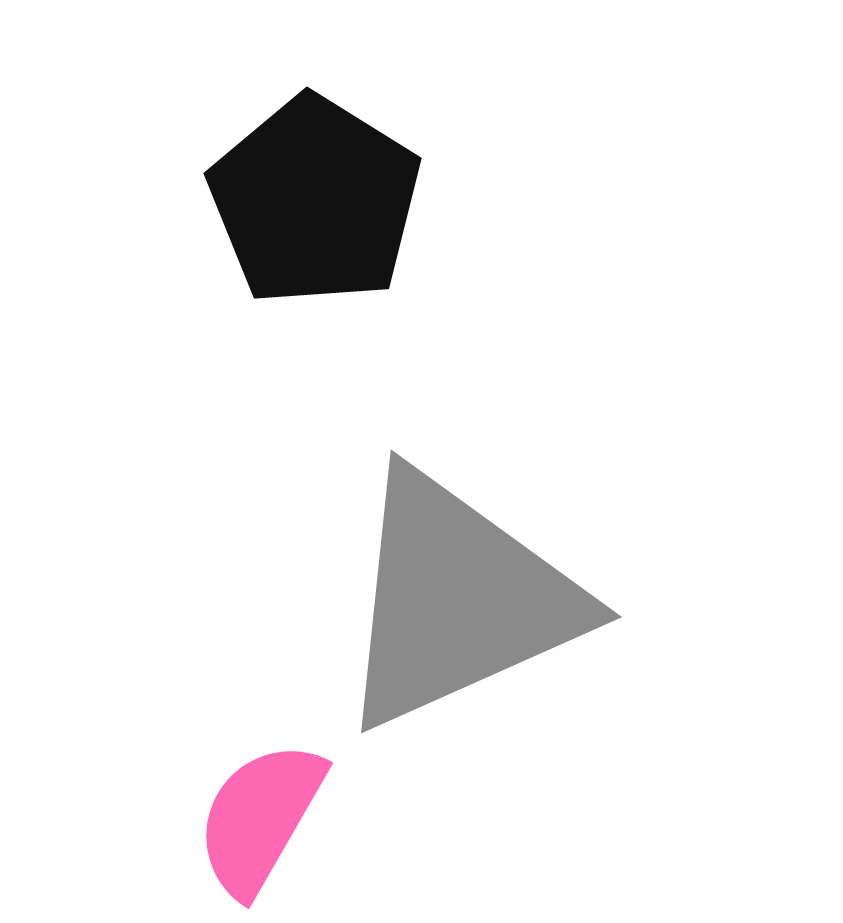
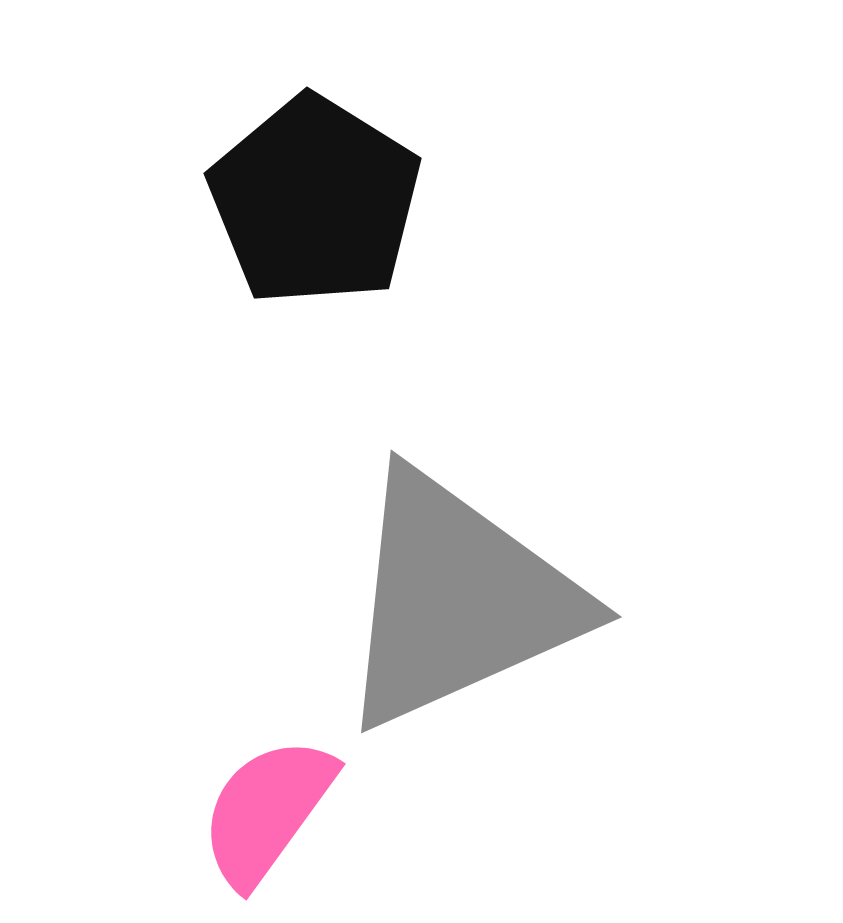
pink semicircle: moved 7 px right, 7 px up; rotated 6 degrees clockwise
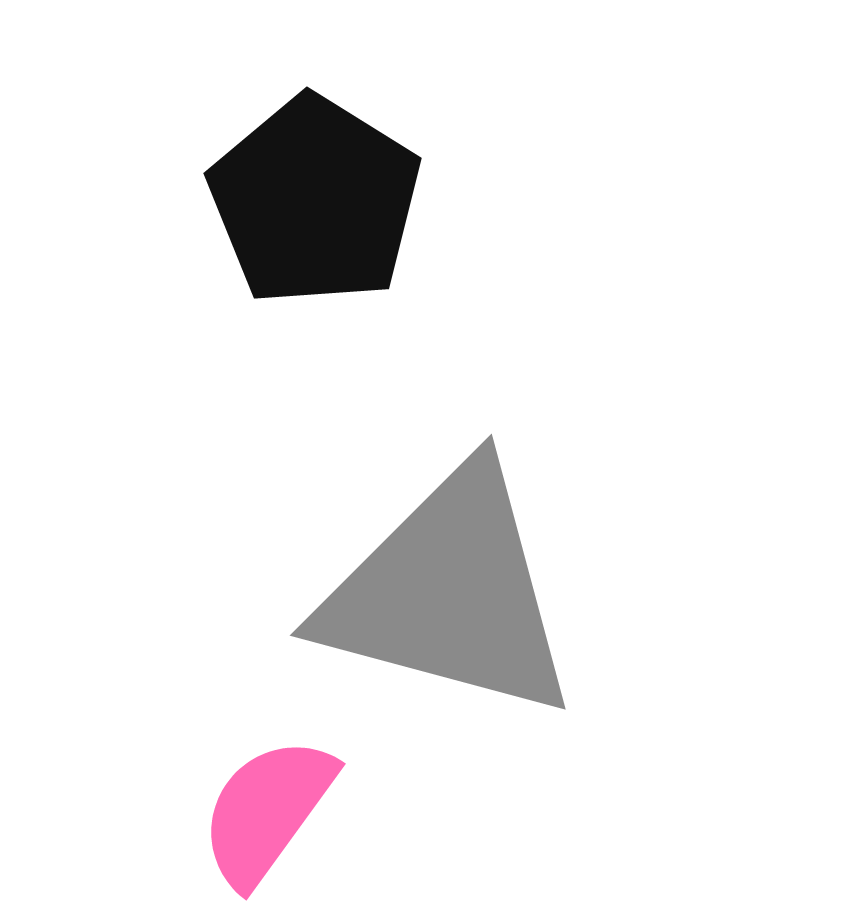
gray triangle: moved 9 px left, 7 px up; rotated 39 degrees clockwise
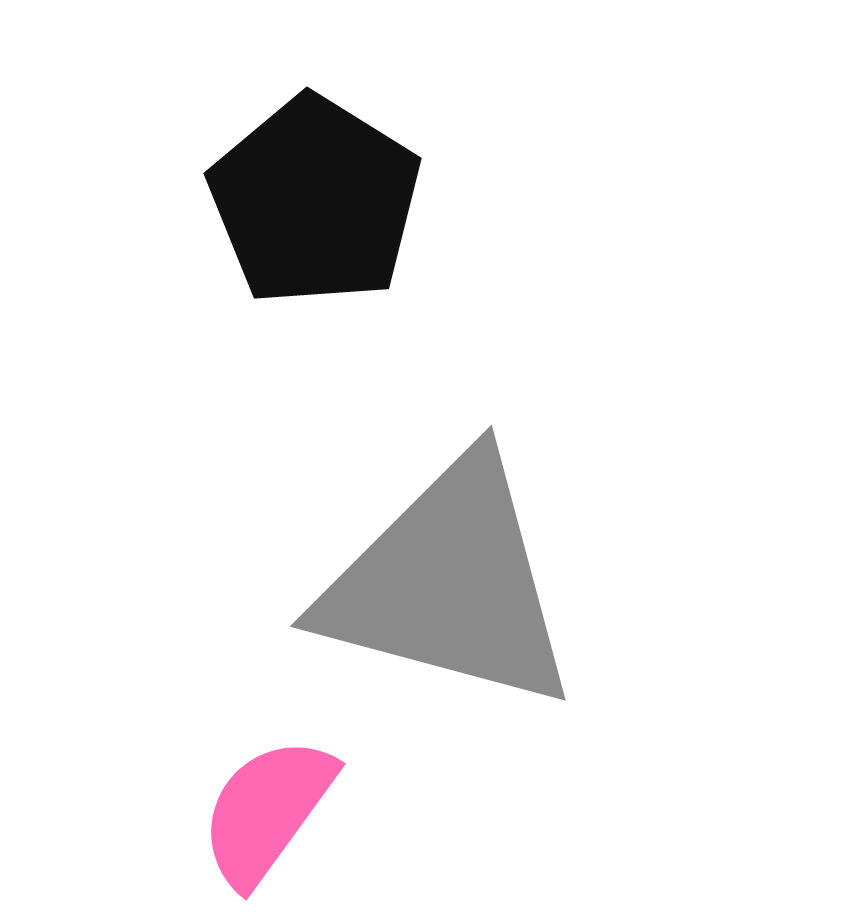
gray triangle: moved 9 px up
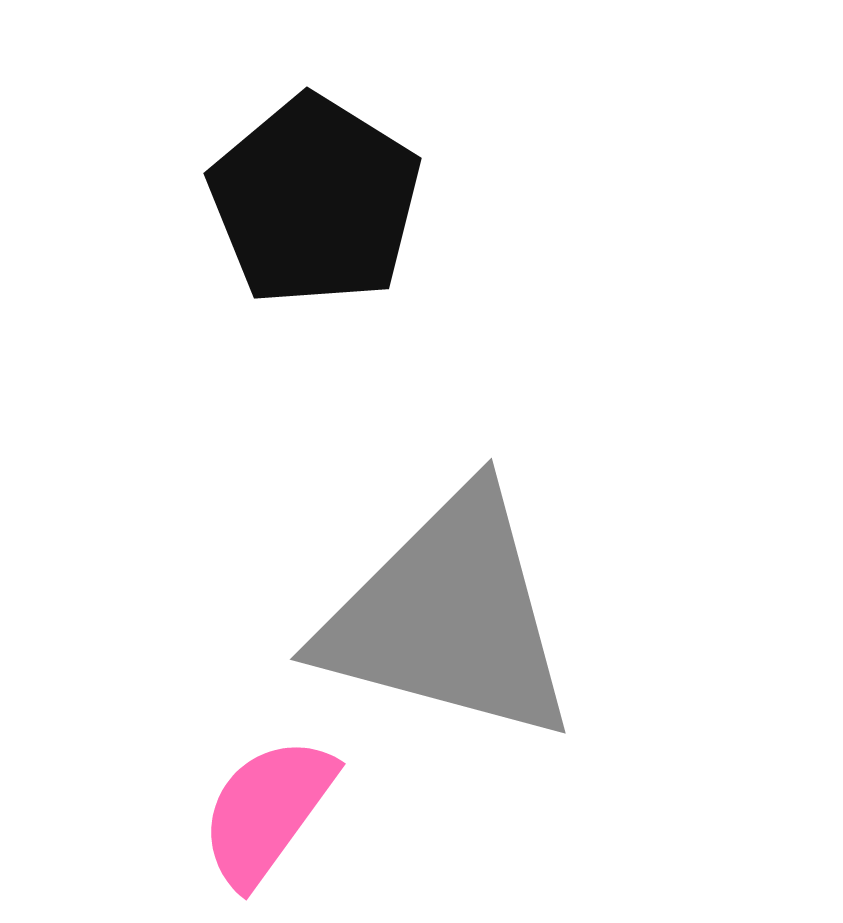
gray triangle: moved 33 px down
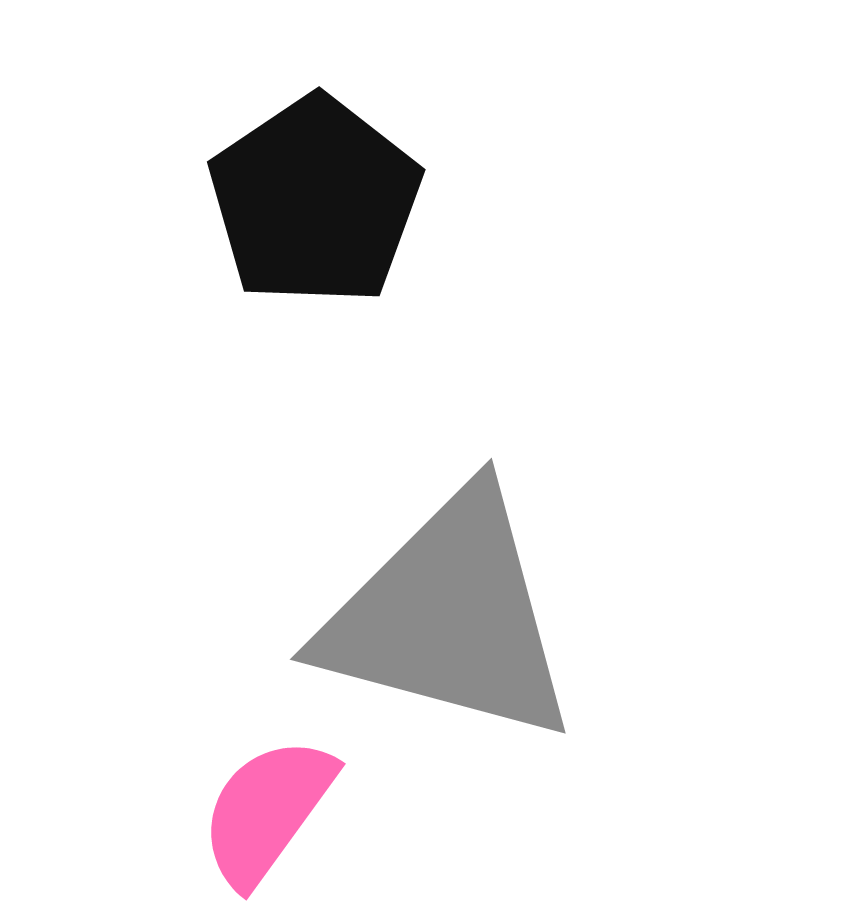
black pentagon: rotated 6 degrees clockwise
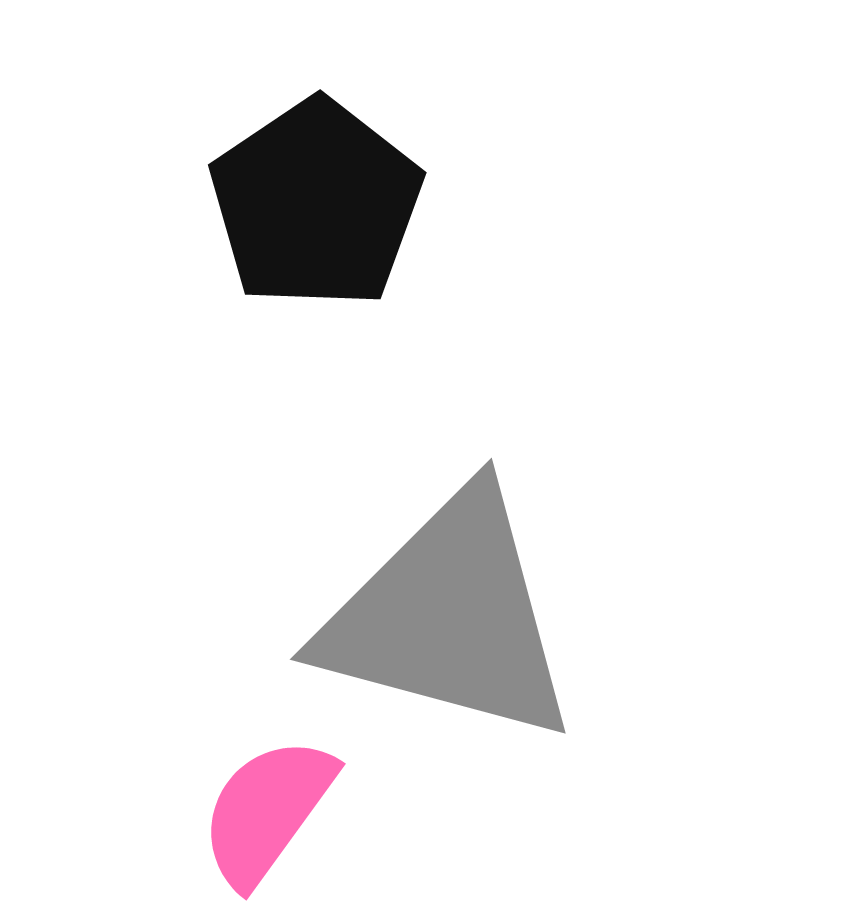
black pentagon: moved 1 px right, 3 px down
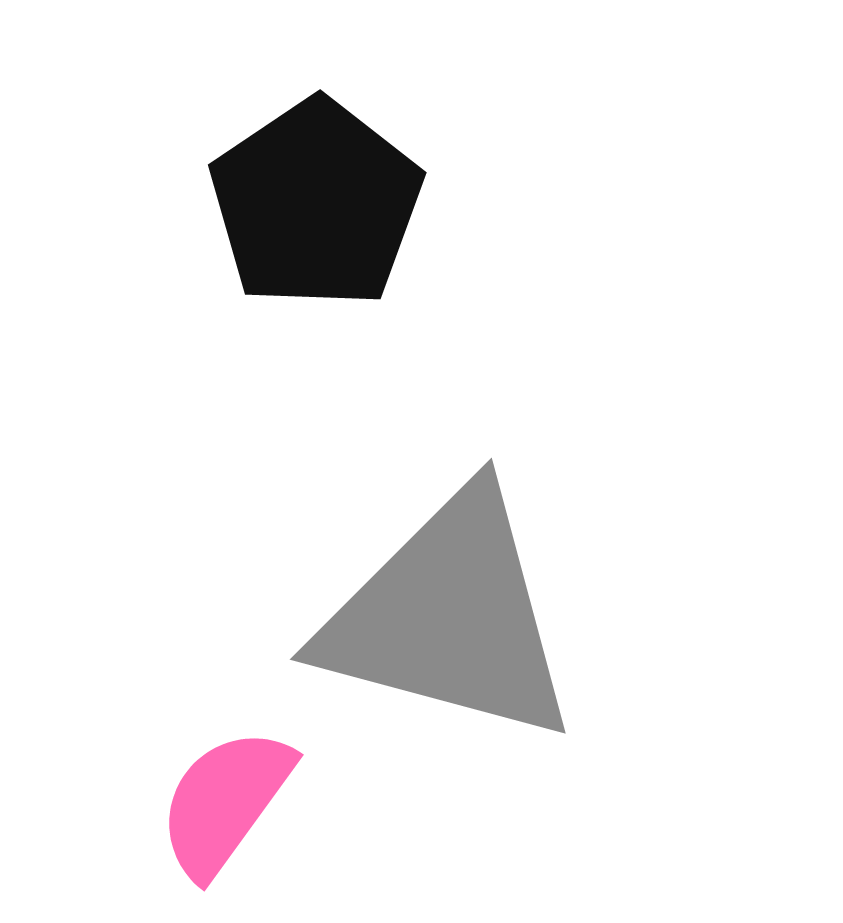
pink semicircle: moved 42 px left, 9 px up
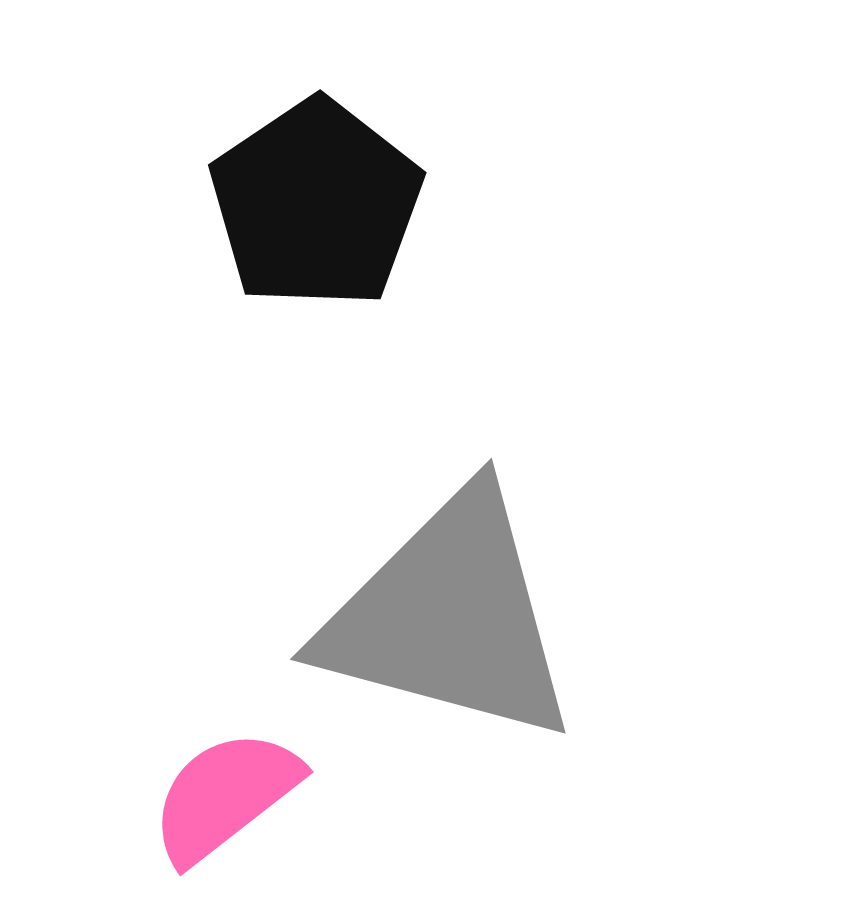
pink semicircle: moved 6 px up; rotated 16 degrees clockwise
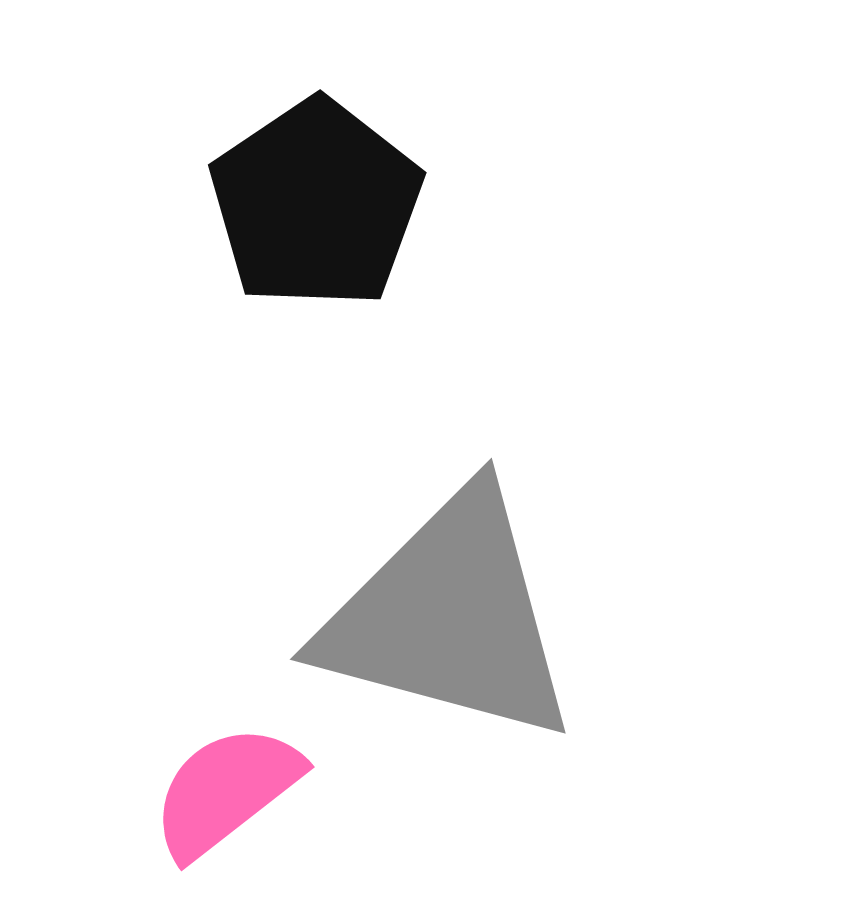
pink semicircle: moved 1 px right, 5 px up
